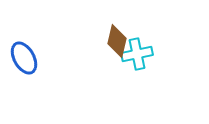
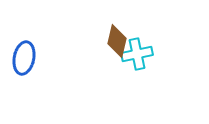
blue ellipse: rotated 40 degrees clockwise
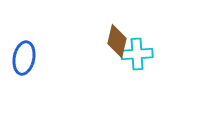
cyan cross: rotated 8 degrees clockwise
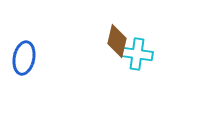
cyan cross: rotated 12 degrees clockwise
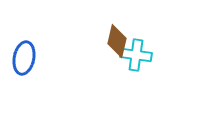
cyan cross: moved 1 px left, 1 px down
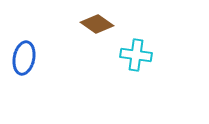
brown diamond: moved 20 px left, 17 px up; rotated 68 degrees counterclockwise
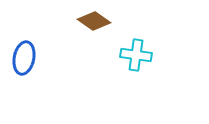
brown diamond: moved 3 px left, 3 px up
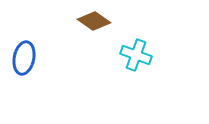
cyan cross: rotated 12 degrees clockwise
